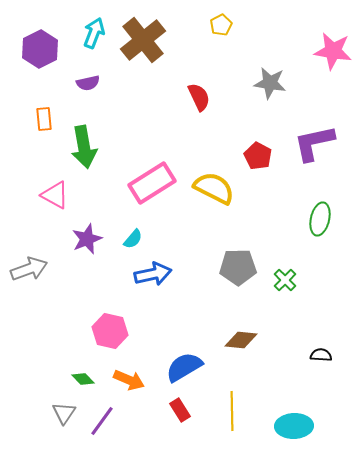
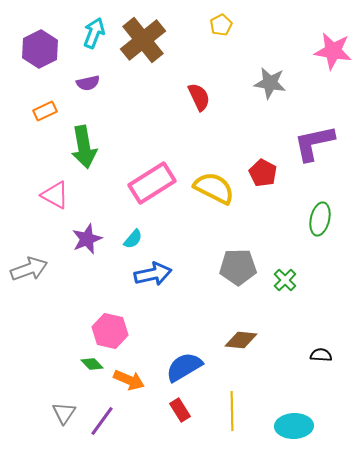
orange rectangle: moved 1 px right, 8 px up; rotated 70 degrees clockwise
red pentagon: moved 5 px right, 17 px down
green diamond: moved 9 px right, 15 px up
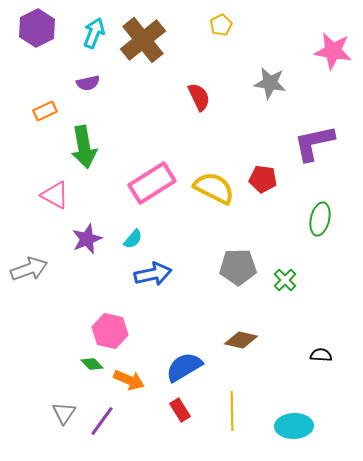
purple hexagon: moved 3 px left, 21 px up
red pentagon: moved 6 px down; rotated 20 degrees counterclockwise
brown diamond: rotated 8 degrees clockwise
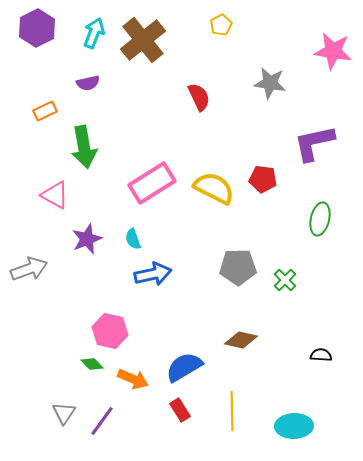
cyan semicircle: rotated 120 degrees clockwise
orange arrow: moved 4 px right, 1 px up
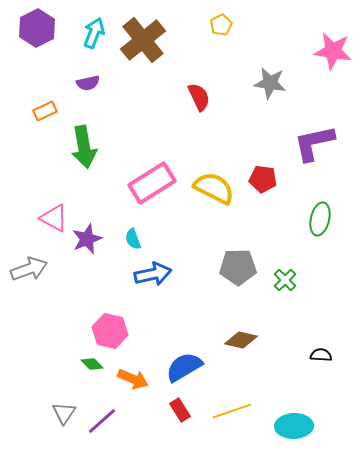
pink triangle: moved 1 px left, 23 px down
yellow line: rotated 72 degrees clockwise
purple line: rotated 12 degrees clockwise
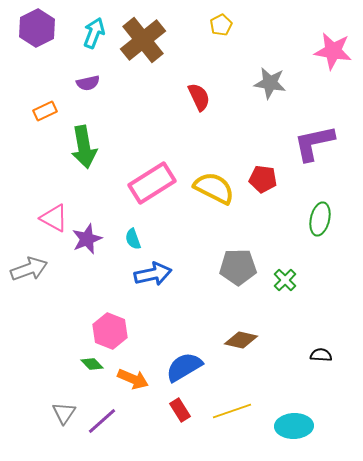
pink hexagon: rotated 8 degrees clockwise
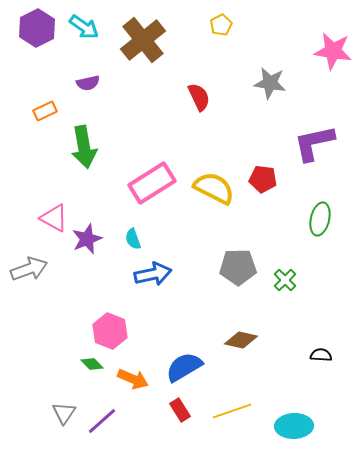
cyan arrow: moved 10 px left, 6 px up; rotated 104 degrees clockwise
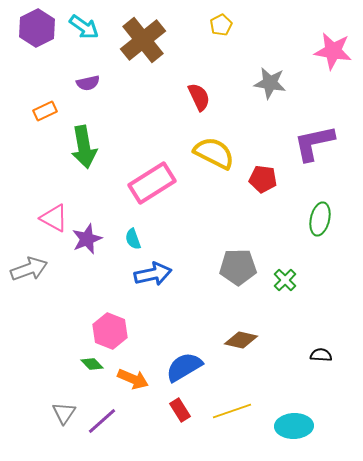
yellow semicircle: moved 35 px up
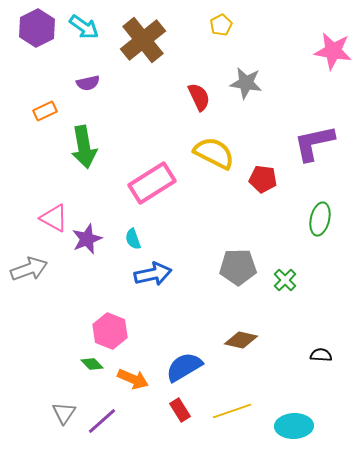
gray star: moved 24 px left
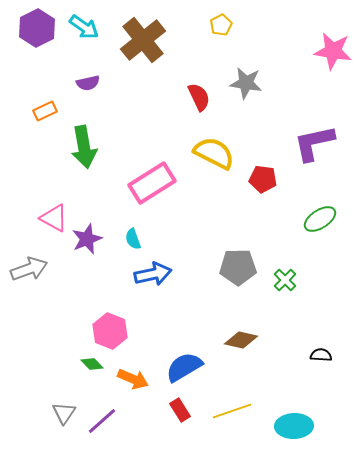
green ellipse: rotated 44 degrees clockwise
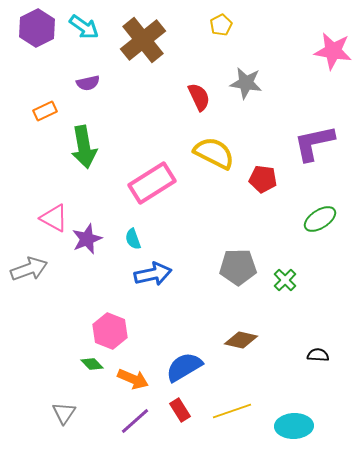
black semicircle: moved 3 px left
purple line: moved 33 px right
